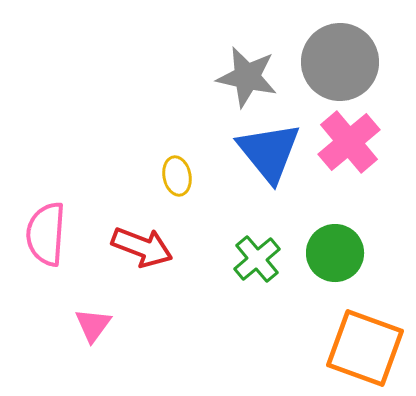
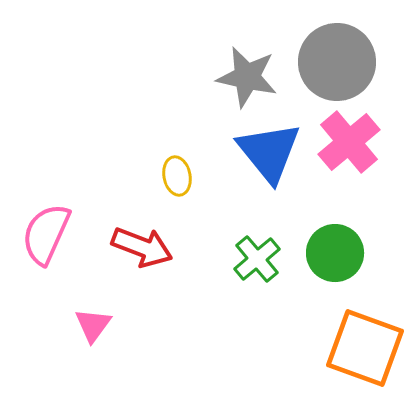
gray circle: moved 3 px left
pink semicircle: rotated 20 degrees clockwise
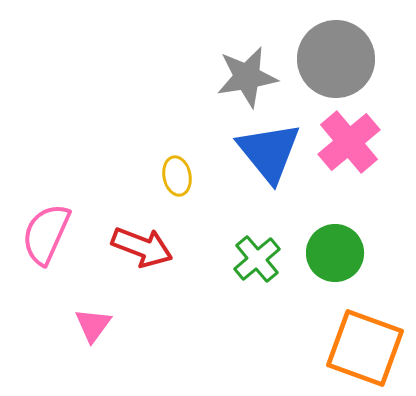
gray circle: moved 1 px left, 3 px up
gray star: rotated 22 degrees counterclockwise
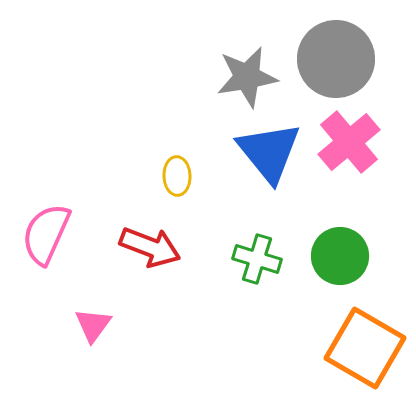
yellow ellipse: rotated 9 degrees clockwise
red arrow: moved 8 px right
green circle: moved 5 px right, 3 px down
green cross: rotated 33 degrees counterclockwise
orange square: rotated 10 degrees clockwise
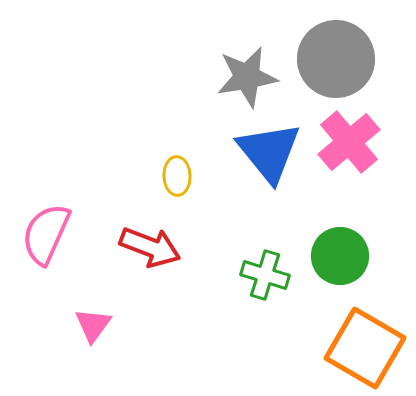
green cross: moved 8 px right, 16 px down
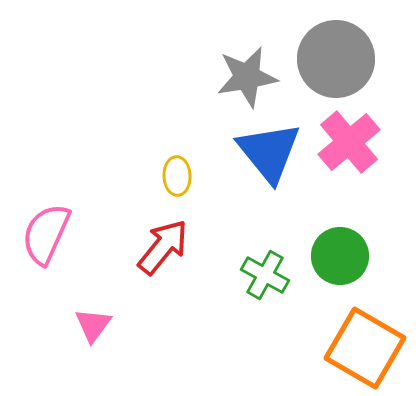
red arrow: moved 13 px right; rotated 72 degrees counterclockwise
green cross: rotated 12 degrees clockwise
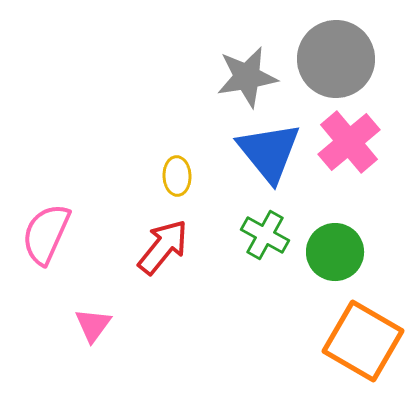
green circle: moved 5 px left, 4 px up
green cross: moved 40 px up
orange square: moved 2 px left, 7 px up
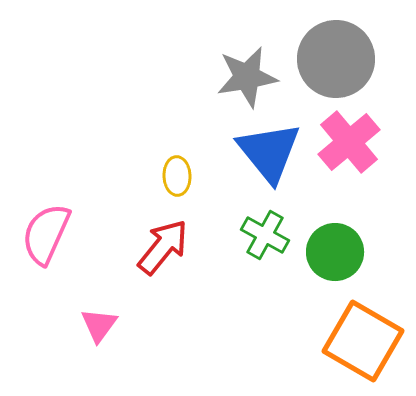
pink triangle: moved 6 px right
